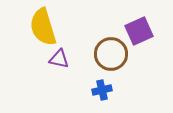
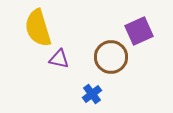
yellow semicircle: moved 5 px left, 1 px down
brown circle: moved 3 px down
blue cross: moved 10 px left, 4 px down; rotated 24 degrees counterclockwise
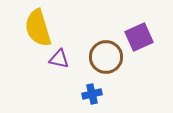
purple square: moved 6 px down
brown circle: moved 5 px left
blue cross: rotated 24 degrees clockwise
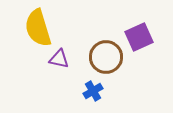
blue cross: moved 1 px right, 3 px up; rotated 18 degrees counterclockwise
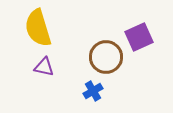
purple triangle: moved 15 px left, 8 px down
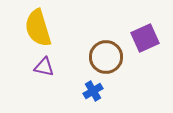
purple square: moved 6 px right, 1 px down
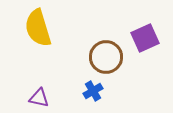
purple triangle: moved 5 px left, 31 px down
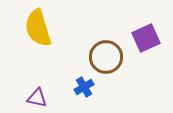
purple square: moved 1 px right
blue cross: moved 9 px left, 4 px up
purple triangle: moved 2 px left
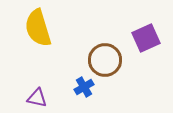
brown circle: moved 1 px left, 3 px down
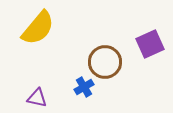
yellow semicircle: rotated 123 degrees counterclockwise
purple square: moved 4 px right, 6 px down
brown circle: moved 2 px down
